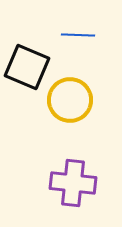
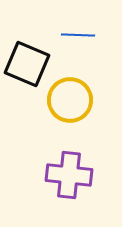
black square: moved 3 px up
purple cross: moved 4 px left, 8 px up
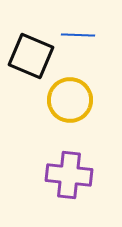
black square: moved 4 px right, 8 px up
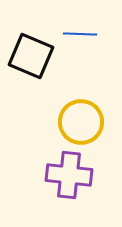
blue line: moved 2 px right, 1 px up
yellow circle: moved 11 px right, 22 px down
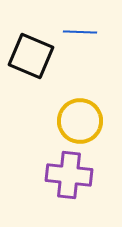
blue line: moved 2 px up
yellow circle: moved 1 px left, 1 px up
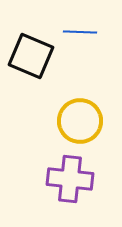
purple cross: moved 1 px right, 4 px down
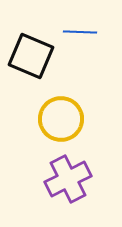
yellow circle: moved 19 px left, 2 px up
purple cross: moved 2 px left; rotated 33 degrees counterclockwise
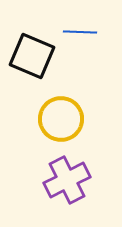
black square: moved 1 px right
purple cross: moved 1 px left, 1 px down
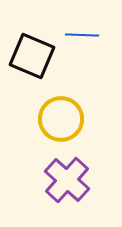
blue line: moved 2 px right, 3 px down
purple cross: rotated 21 degrees counterclockwise
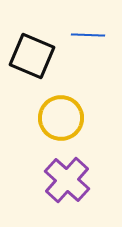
blue line: moved 6 px right
yellow circle: moved 1 px up
